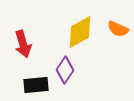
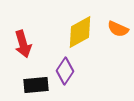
purple diamond: moved 1 px down
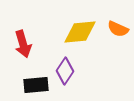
yellow diamond: rotated 24 degrees clockwise
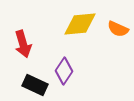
yellow diamond: moved 8 px up
purple diamond: moved 1 px left
black rectangle: moved 1 px left; rotated 30 degrees clockwise
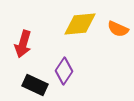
red arrow: rotated 32 degrees clockwise
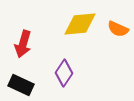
purple diamond: moved 2 px down
black rectangle: moved 14 px left
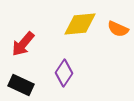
red arrow: rotated 24 degrees clockwise
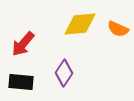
black rectangle: moved 3 px up; rotated 20 degrees counterclockwise
